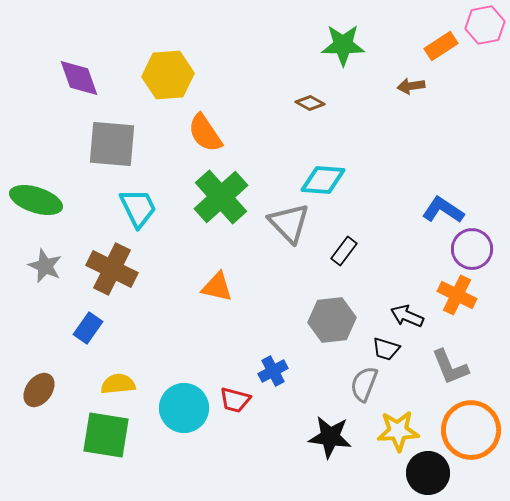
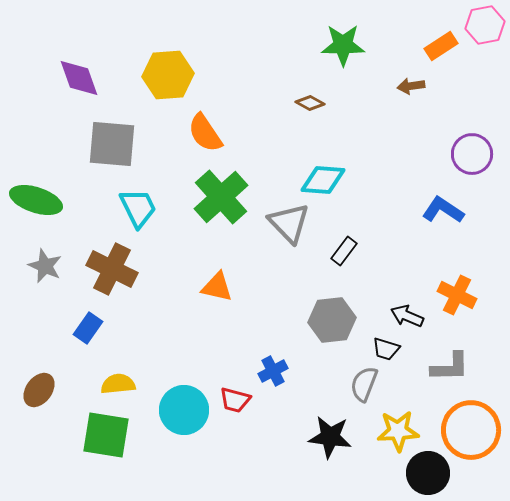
purple circle: moved 95 px up
gray L-shape: rotated 69 degrees counterclockwise
cyan circle: moved 2 px down
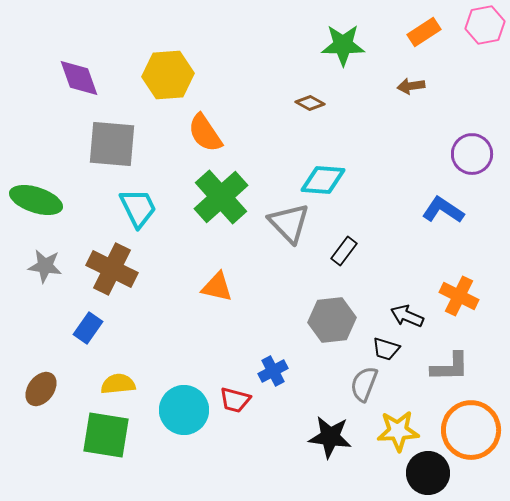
orange rectangle: moved 17 px left, 14 px up
gray star: rotated 16 degrees counterclockwise
orange cross: moved 2 px right, 1 px down
brown ellipse: moved 2 px right, 1 px up
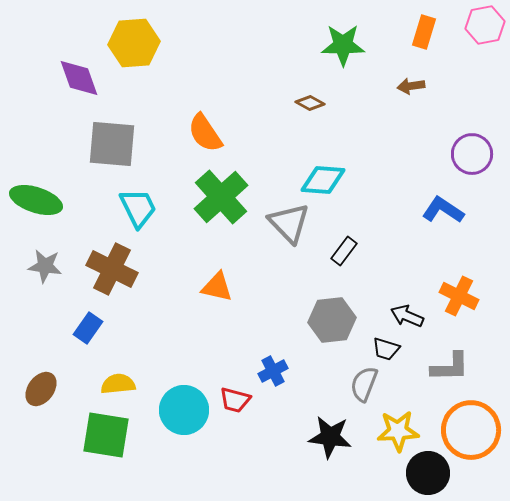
orange rectangle: rotated 40 degrees counterclockwise
yellow hexagon: moved 34 px left, 32 px up
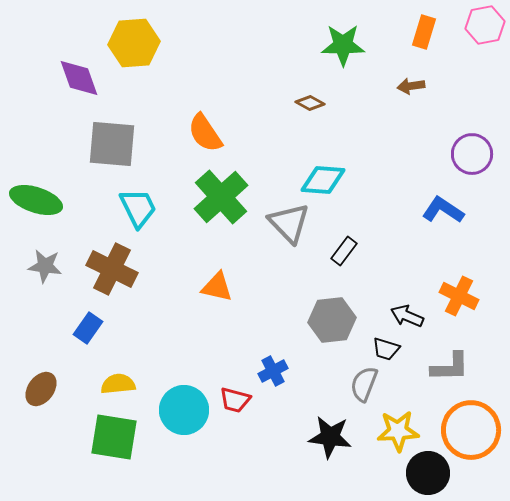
green square: moved 8 px right, 2 px down
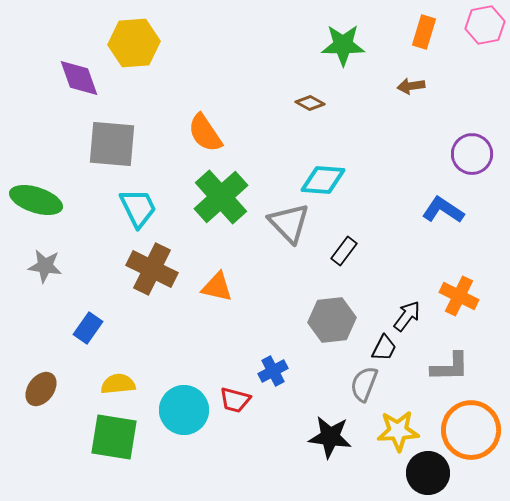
brown cross: moved 40 px right
black arrow: rotated 104 degrees clockwise
black trapezoid: moved 2 px left, 1 px up; rotated 80 degrees counterclockwise
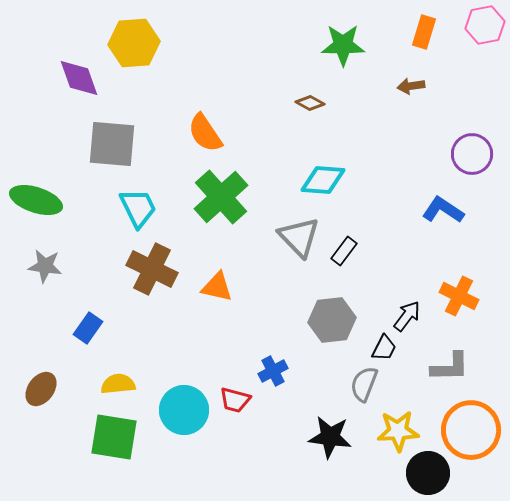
gray triangle: moved 10 px right, 14 px down
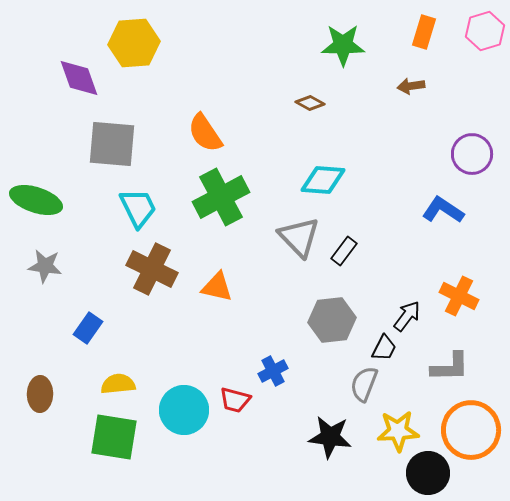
pink hexagon: moved 6 px down; rotated 6 degrees counterclockwise
green cross: rotated 14 degrees clockwise
brown ellipse: moved 1 px left, 5 px down; rotated 36 degrees counterclockwise
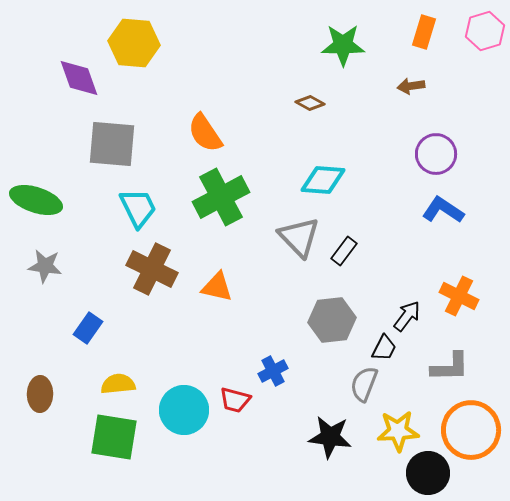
yellow hexagon: rotated 9 degrees clockwise
purple circle: moved 36 px left
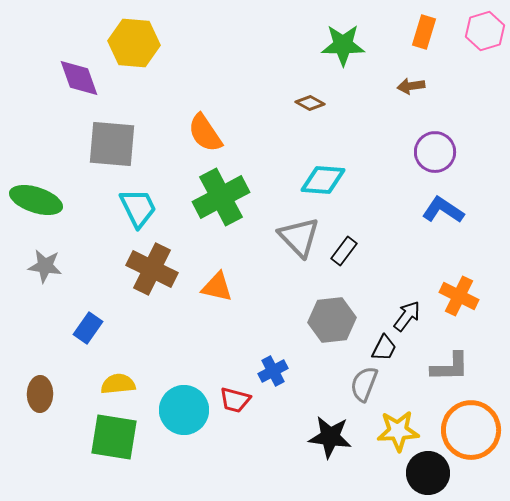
purple circle: moved 1 px left, 2 px up
